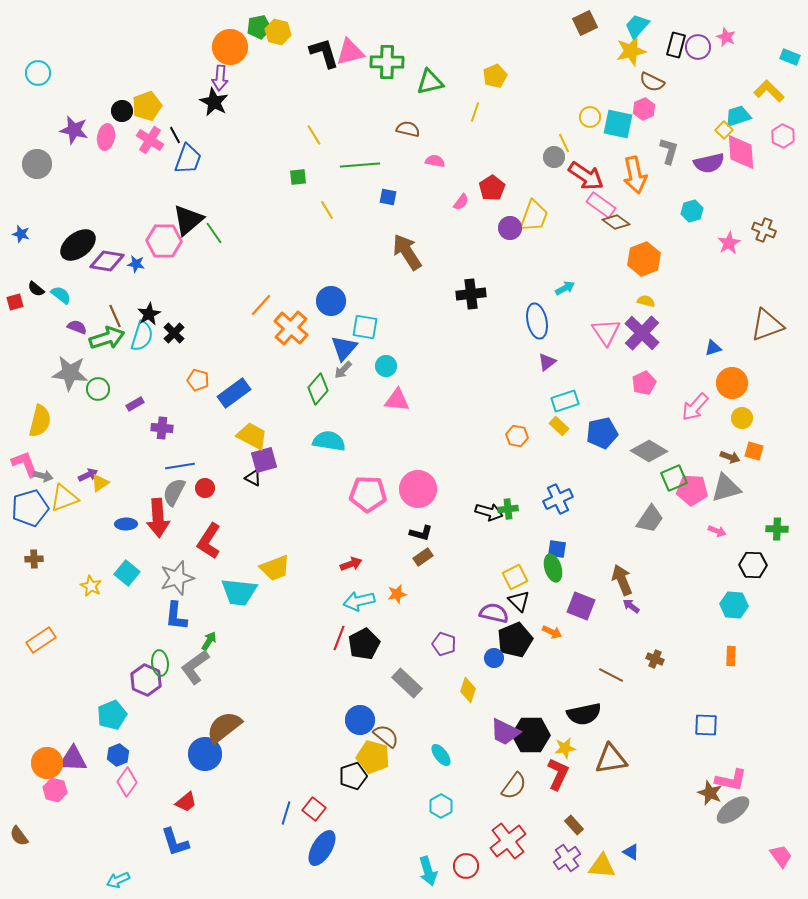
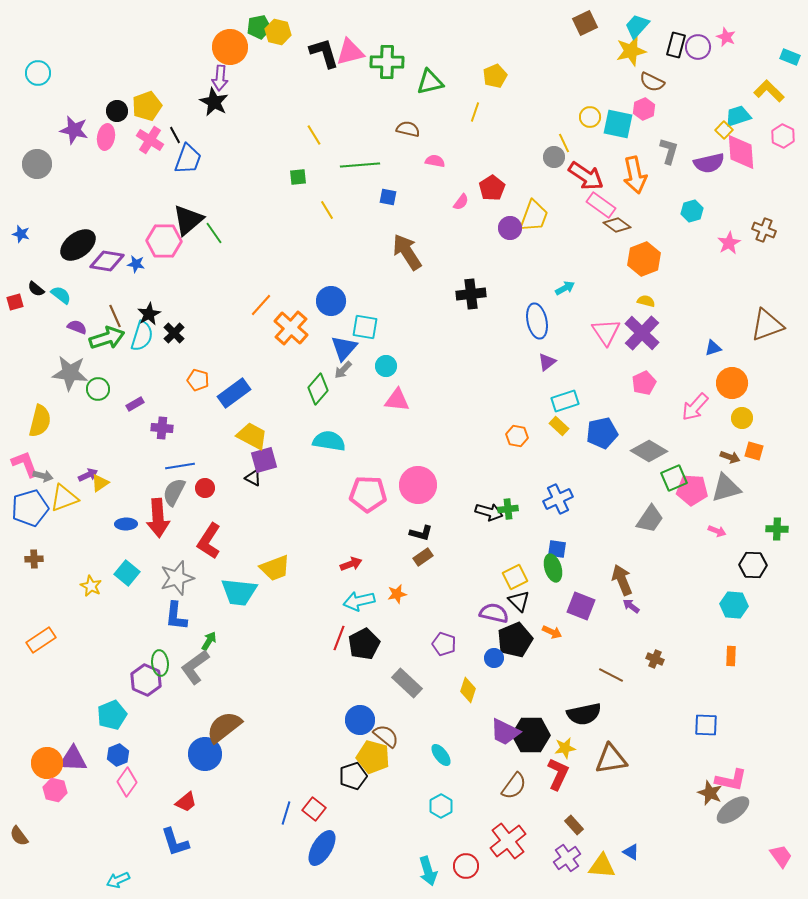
black circle at (122, 111): moved 5 px left
brown diamond at (616, 222): moved 1 px right, 3 px down
pink circle at (418, 489): moved 4 px up
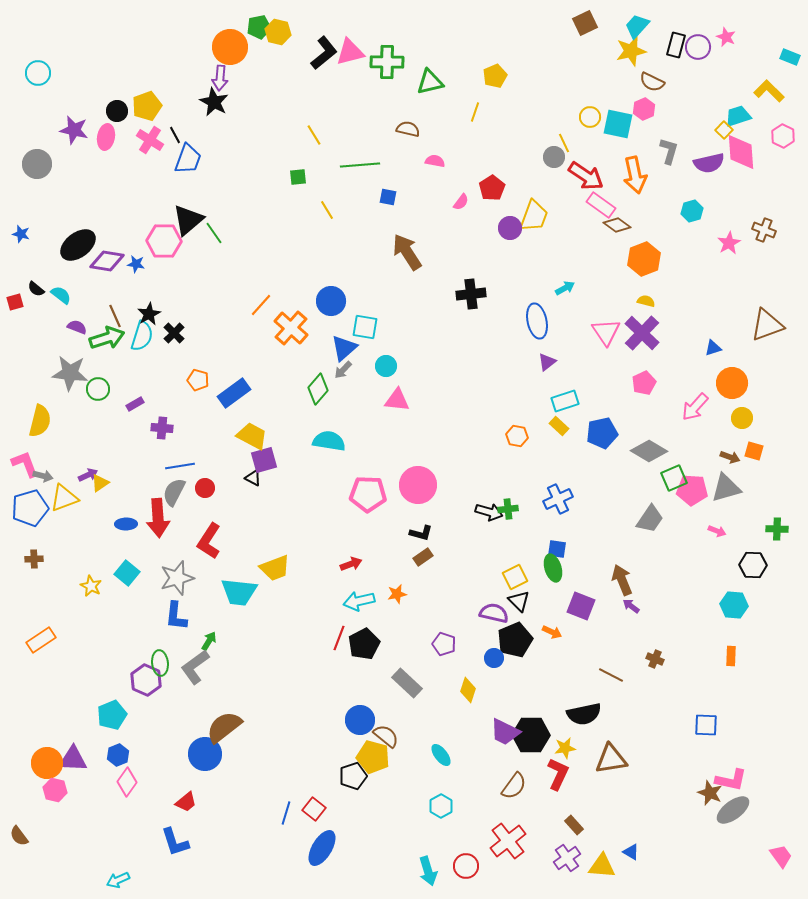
black L-shape at (324, 53): rotated 68 degrees clockwise
blue triangle at (344, 348): rotated 8 degrees clockwise
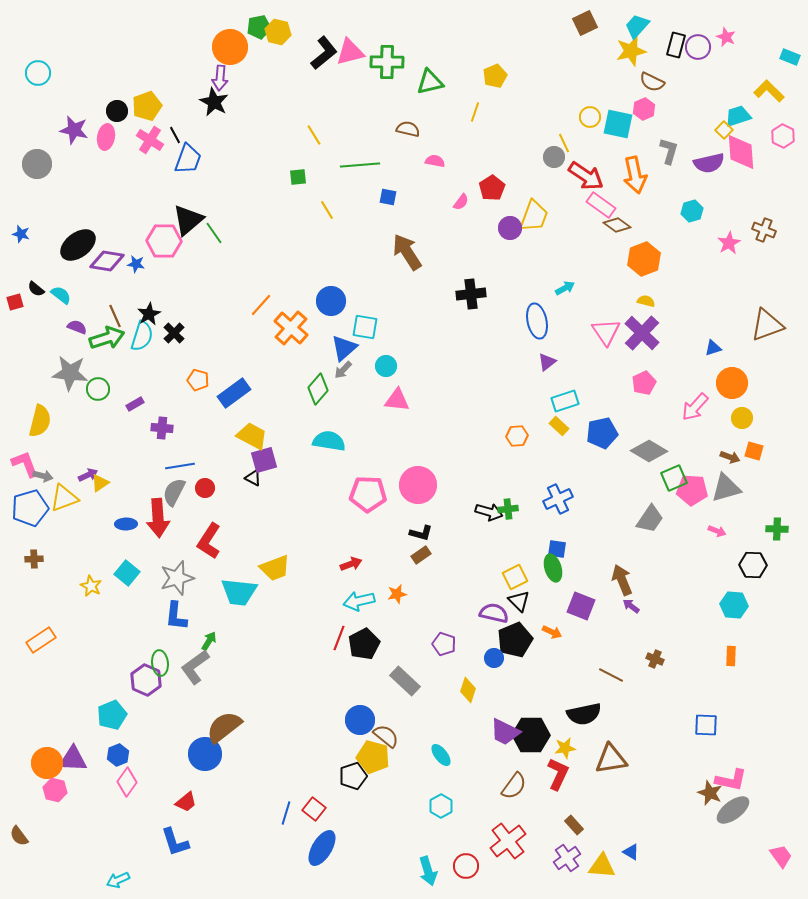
orange hexagon at (517, 436): rotated 15 degrees counterclockwise
brown rectangle at (423, 557): moved 2 px left, 2 px up
gray rectangle at (407, 683): moved 2 px left, 2 px up
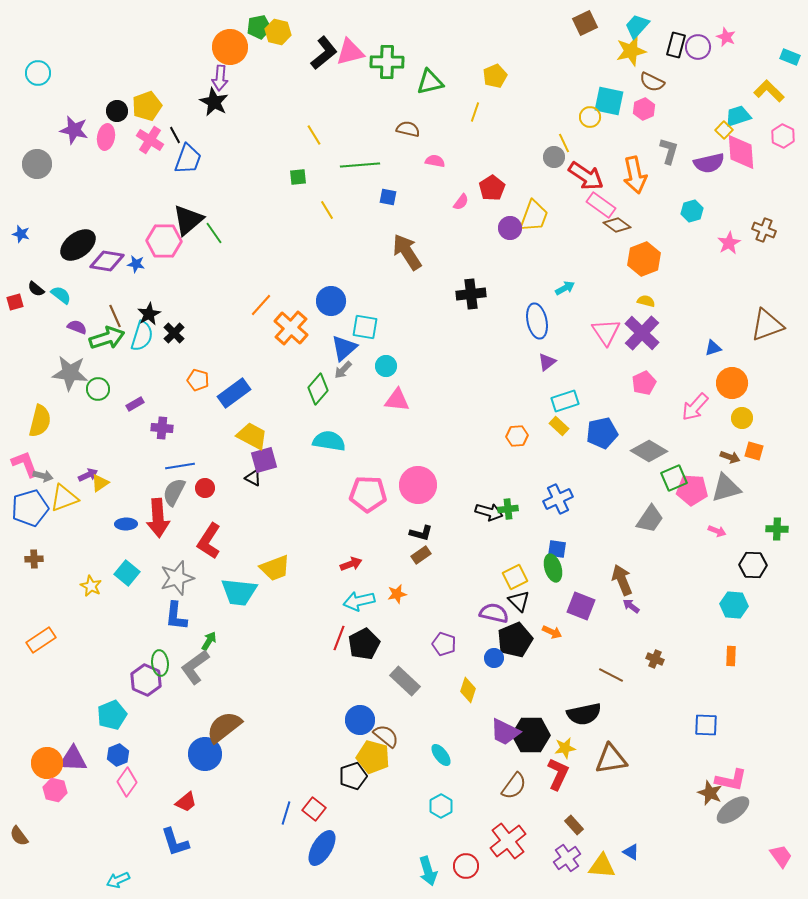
cyan square at (618, 124): moved 9 px left, 23 px up
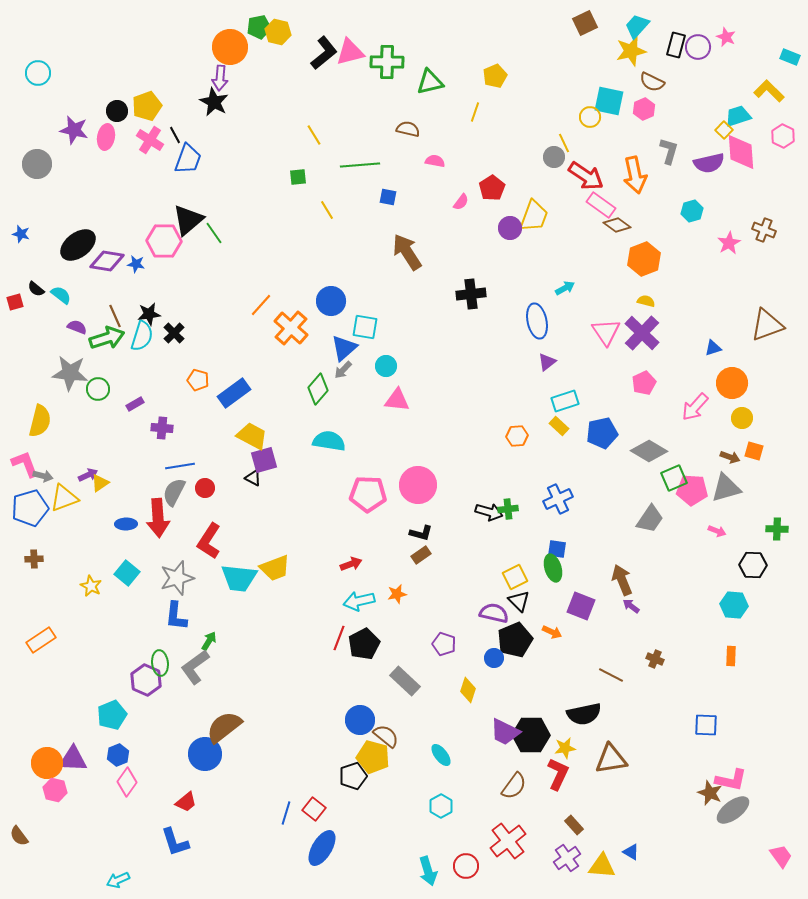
black star at (149, 314): rotated 20 degrees clockwise
cyan trapezoid at (239, 592): moved 14 px up
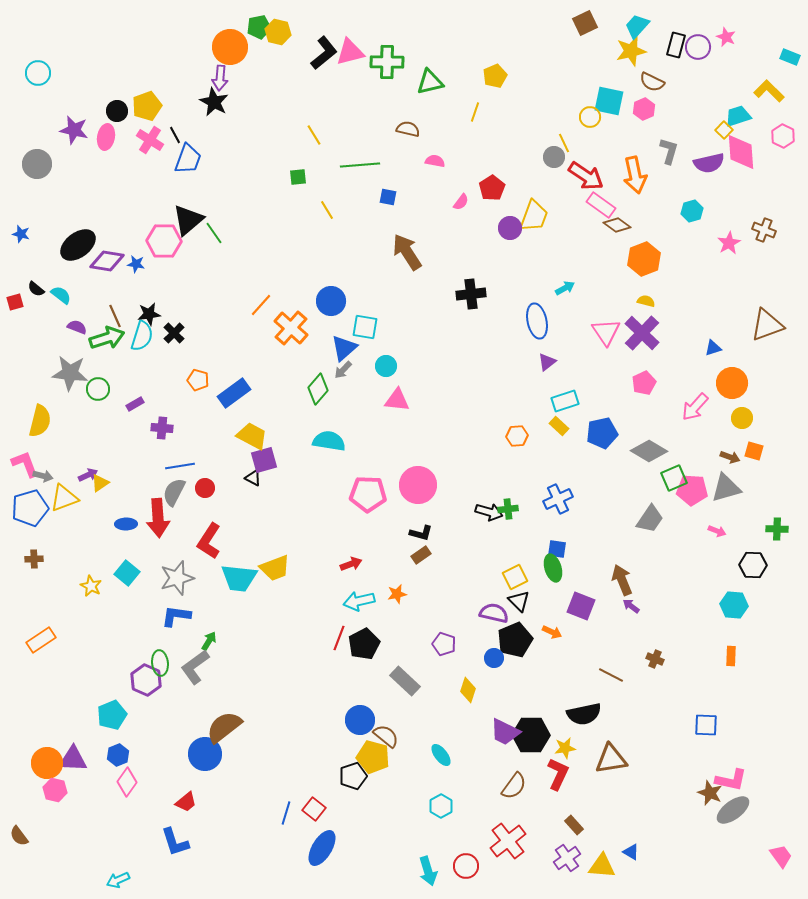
blue L-shape at (176, 616): rotated 92 degrees clockwise
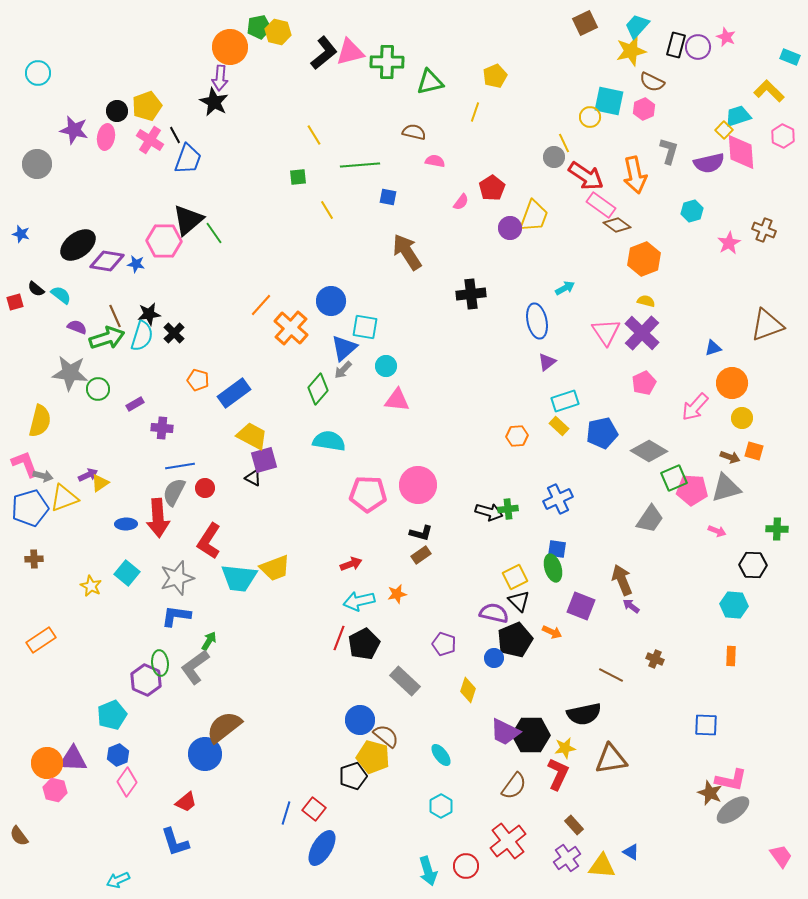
brown semicircle at (408, 129): moved 6 px right, 3 px down
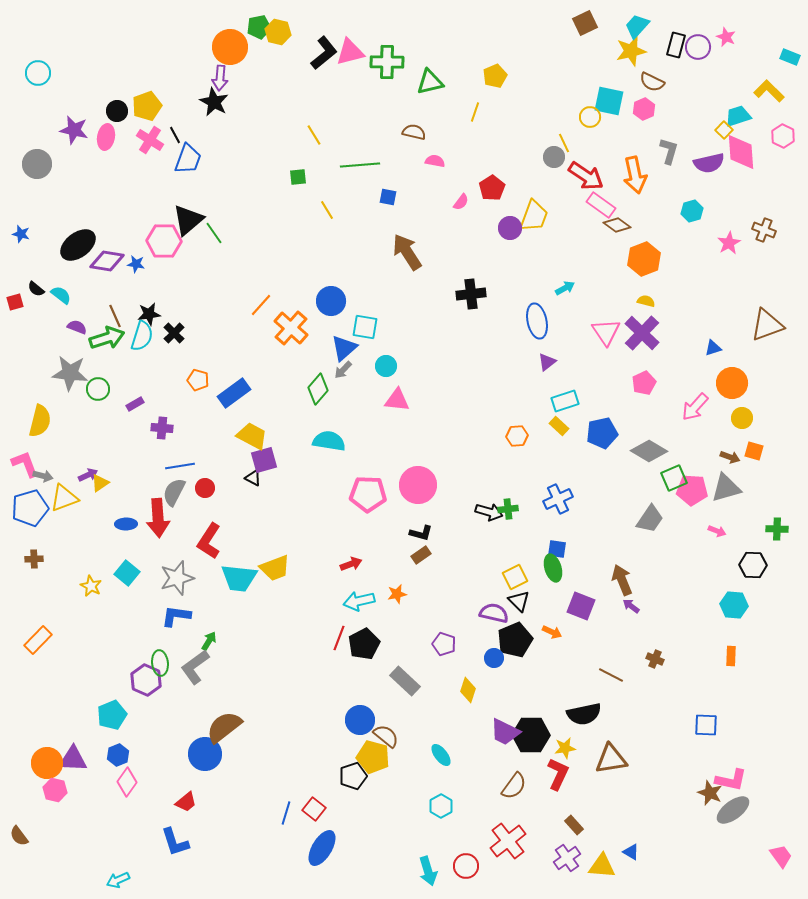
orange rectangle at (41, 640): moved 3 px left; rotated 12 degrees counterclockwise
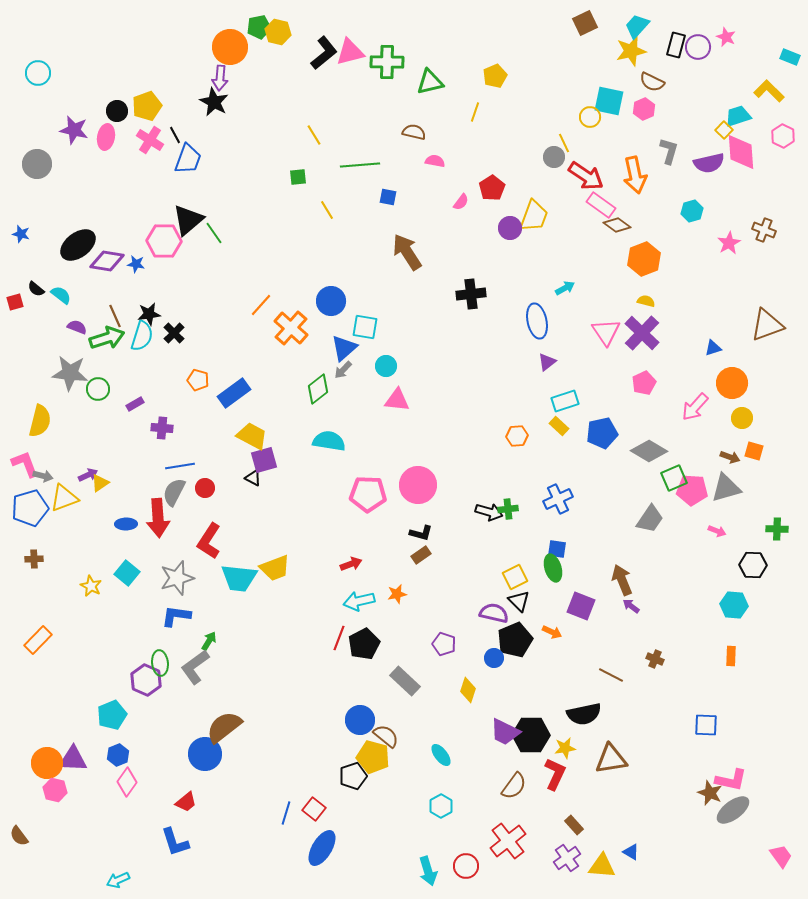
green diamond at (318, 389): rotated 12 degrees clockwise
red L-shape at (558, 774): moved 3 px left
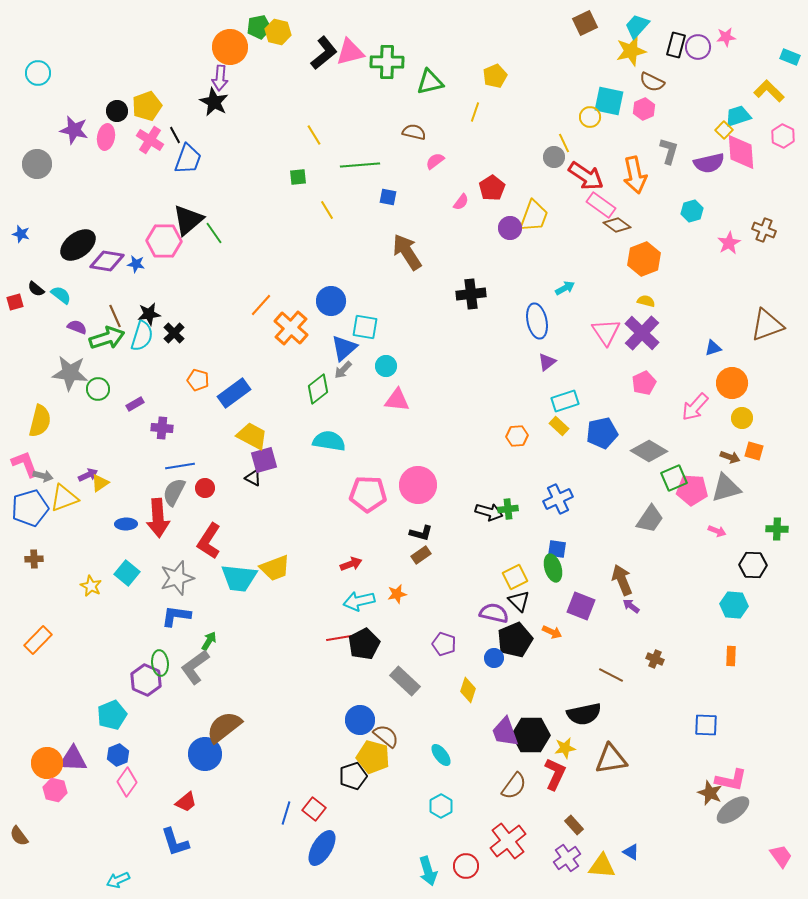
pink star at (726, 37): rotated 30 degrees counterclockwise
pink semicircle at (435, 161): rotated 48 degrees counterclockwise
red line at (339, 638): rotated 60 degrees clockwise
purple trapezoid at (505, 732): rotated 44 degrees clockwise
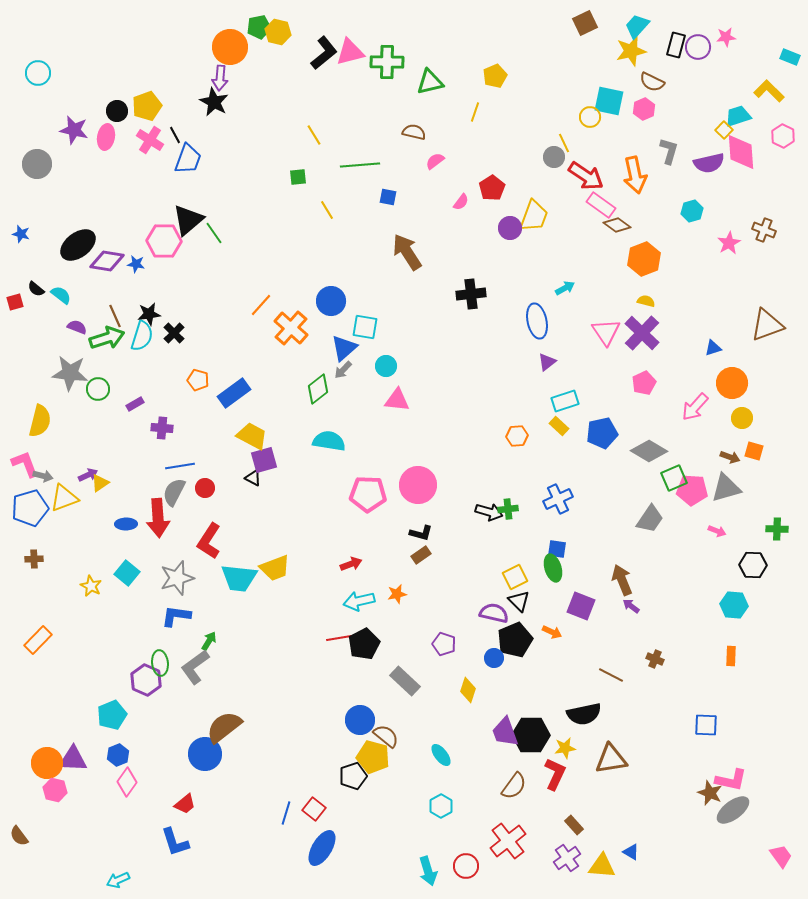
red trapezoid at (186, 802): moved 1 px left, 2 px down
